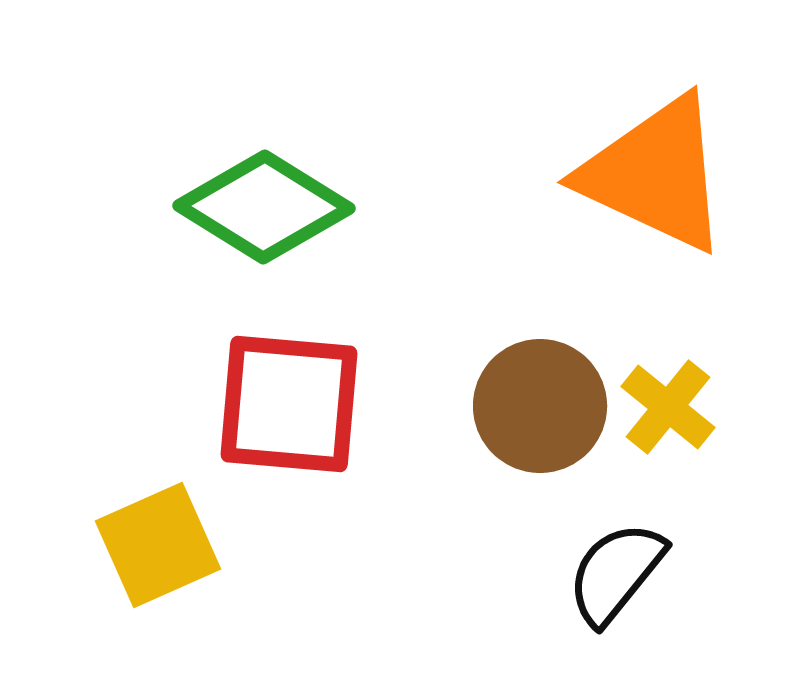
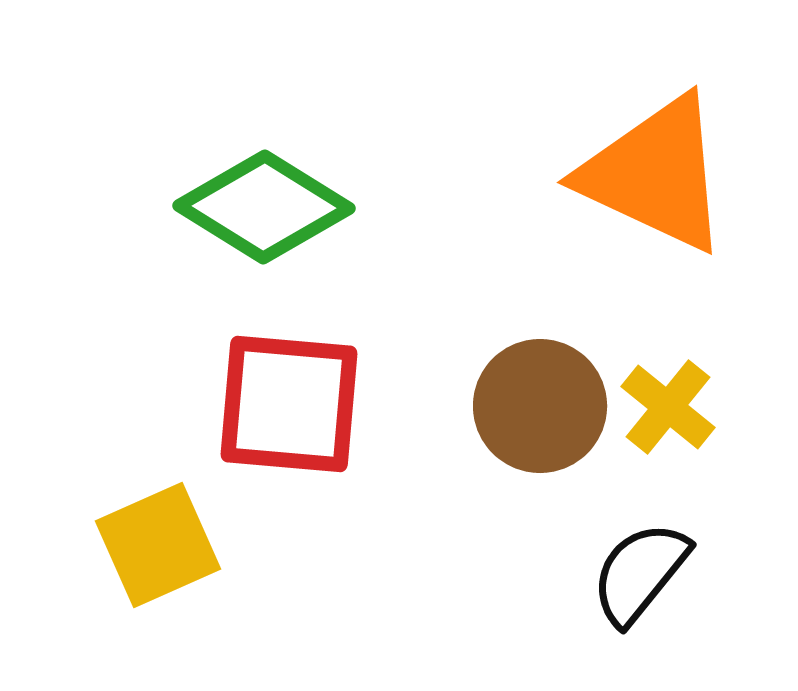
black semicircle: moved 24 px right
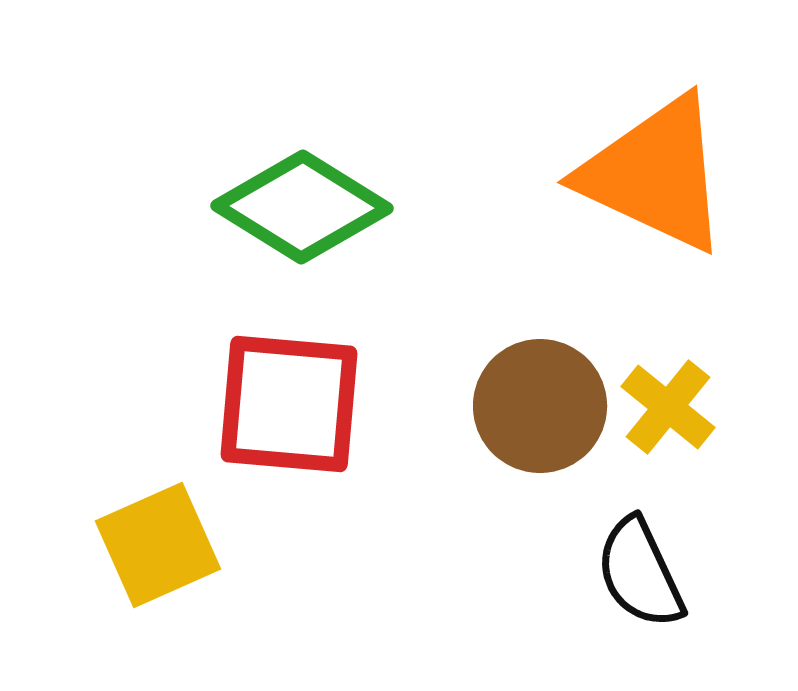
green diamond: moved 38 px right
black semicircle: rotated 64 degrees counterclockwise
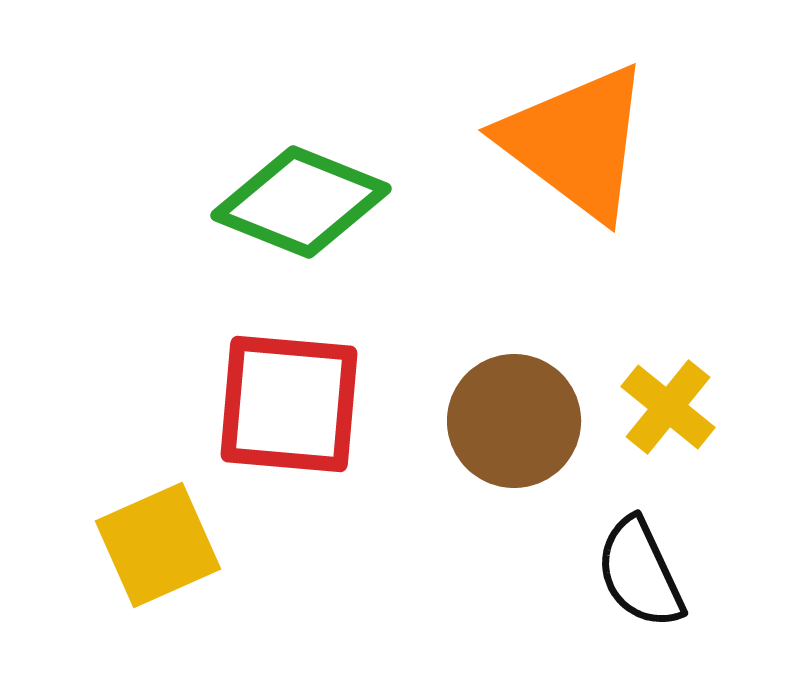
orange triangle: moved 79 px left, 32 px up; rotated 12 degrees clockwise
green diamond: moved 1 px left, 5 px up; rotated 10 degrees counterclockwise
brown circle: moved 26 px left, 15 px down
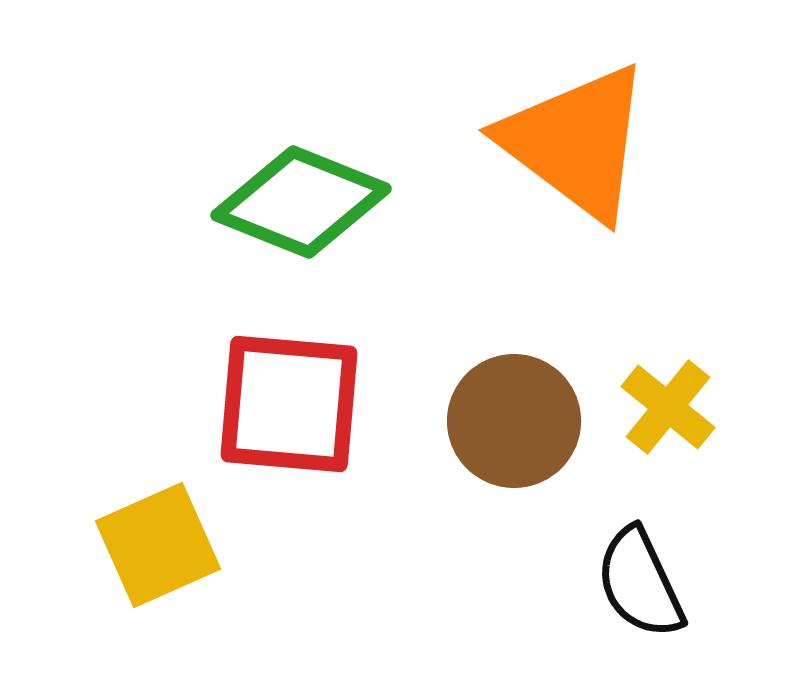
black semicircle: moved 10 px down
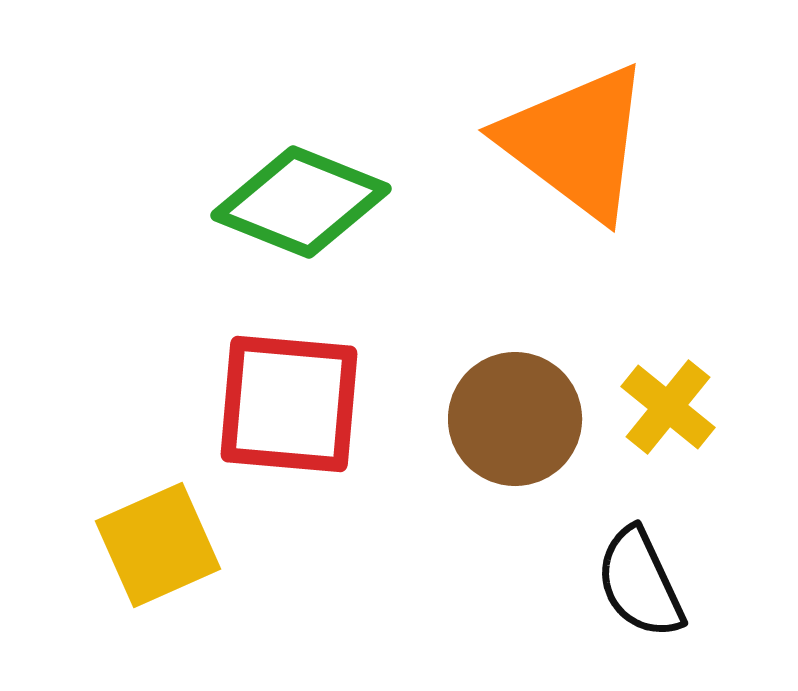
brown circle: moved 1 px right, 2 px up
